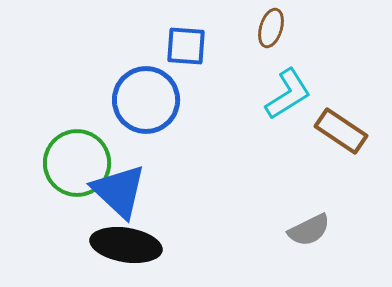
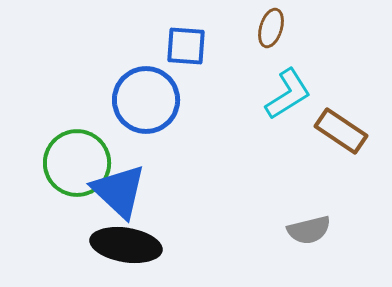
gray semicircle: rotated 12 degrees clockwise
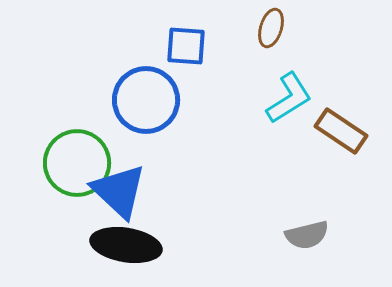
cyan L-shape: moved 1 px right, 4 px down
gray semicircle: moved 2 px left, 5 px down
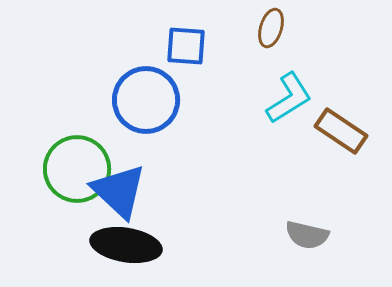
green circle: moved 6 px down
gray semicircle: rotated 27 degrees clockwise
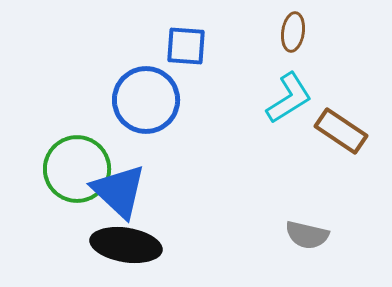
brown ellipse: moved 22 px right, 4 px down; rotated 9 degrees counterclockwise
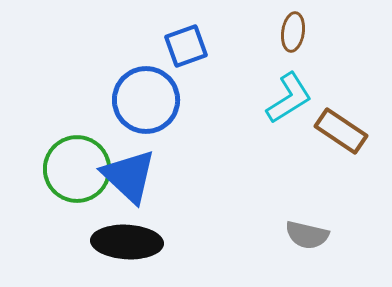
blue square: rotated 24 degrees counterclockwise
blue triangle: moved 10 px right, 15 px up
black ellipse: moved 1 px right, 3 px up; rotated 6 degrees counterclockwise
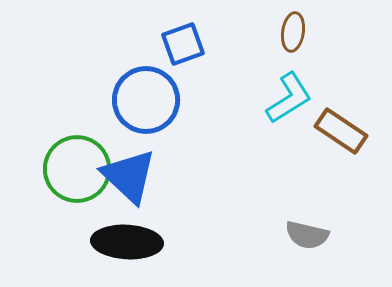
blue square: moved 3 px left, 2 px up
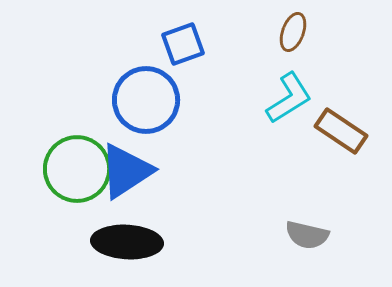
brown ellipse: rotated 12 degrees clockwise
blue triangle: moved 3 px left, 5 px up; rotated 44 degrees clockwise
